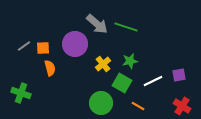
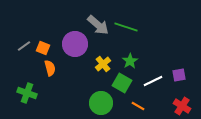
gray arrow: moved 1 px right, 1 px down
orange square: rotated 24 degrees clockwise
green star: rotated 21 degrees counterclockwise
green cross: moved 6 px right
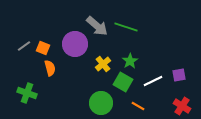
gray arrow: moved 1 px left, 1 px down
green square: moved 1 px right, 1 px up
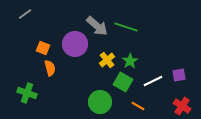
gray line: moved 1 px right, 32 px up
yellow cross: moved 4 px right, 4 px up
green circle: moved 1 px left, 1 px up
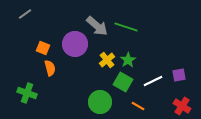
green star: moved 2 px left, 1 px up
